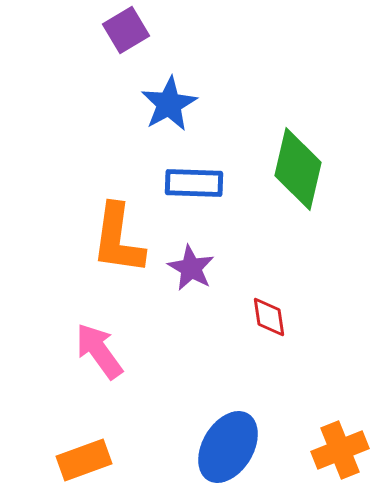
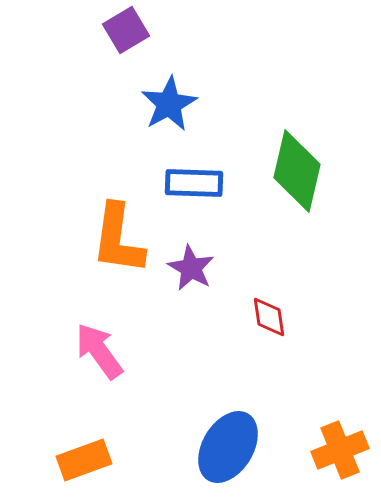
green diamond: moved 1 px left, 2 px down
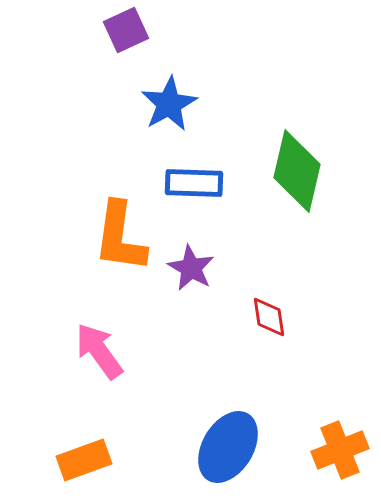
purple square: rotated 6 degrees clockwise
orange L-shape: moved 2 px right, 2 px up
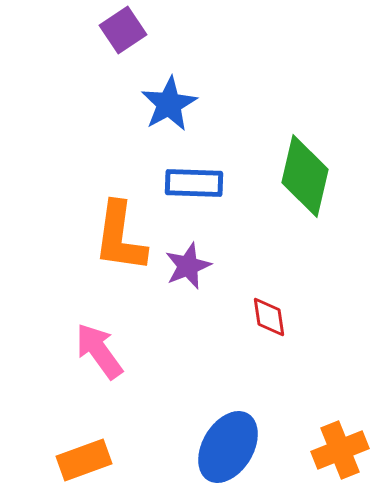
purple square: moved 3 px left; rotated 9 degrees counterclockwise
green diamond: moved 8 px right, 5 px down
purple star: moved 3 px left, 2 px up; rotated 21 degrees clockwise
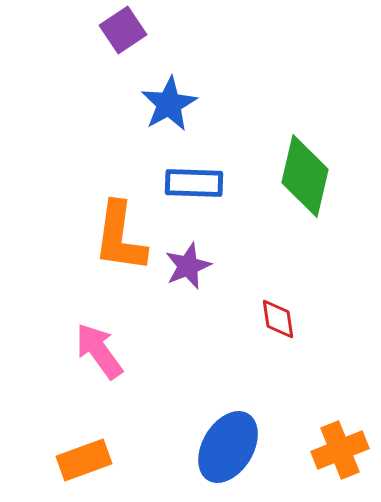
red diamond: moved 9 px right, 2 px down
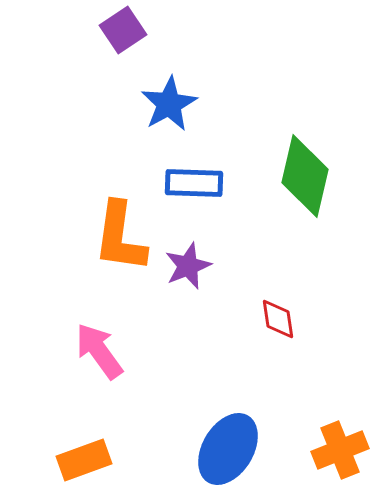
blue ellipse: moved 2 px down
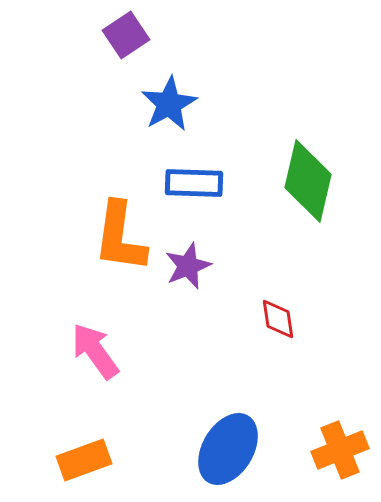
purple square: moved 3 px right, 5 px down
green diamond: moved 3 px right, 5 px down
pink arrow: moved 4 px left
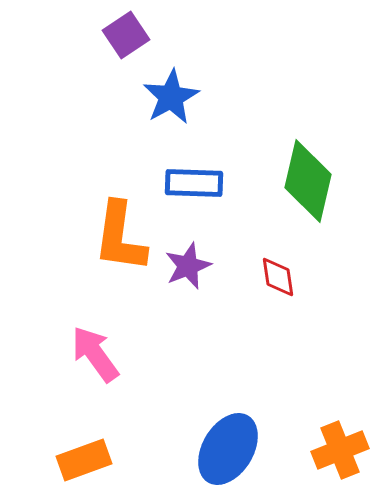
blue star: moved 2 px right, 7 px up
red diamond: moved 42 px up
pink arrow: moved 3 px down
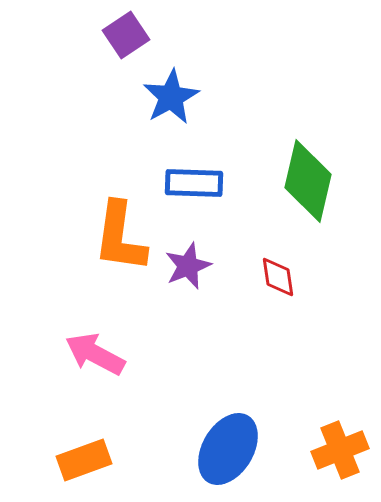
pink arrow: rotated 26 degrees counterclockwise
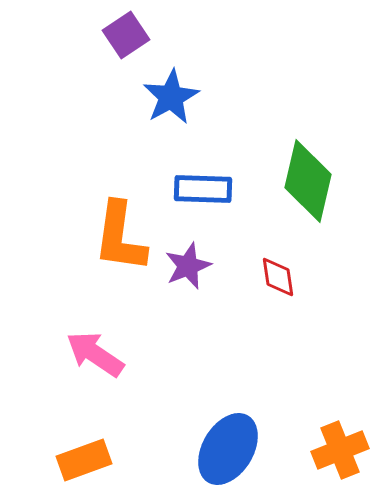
blue rectangle: moved 9 px right, 6 px down
pink arrow: rotated 6 degrees clockwise
